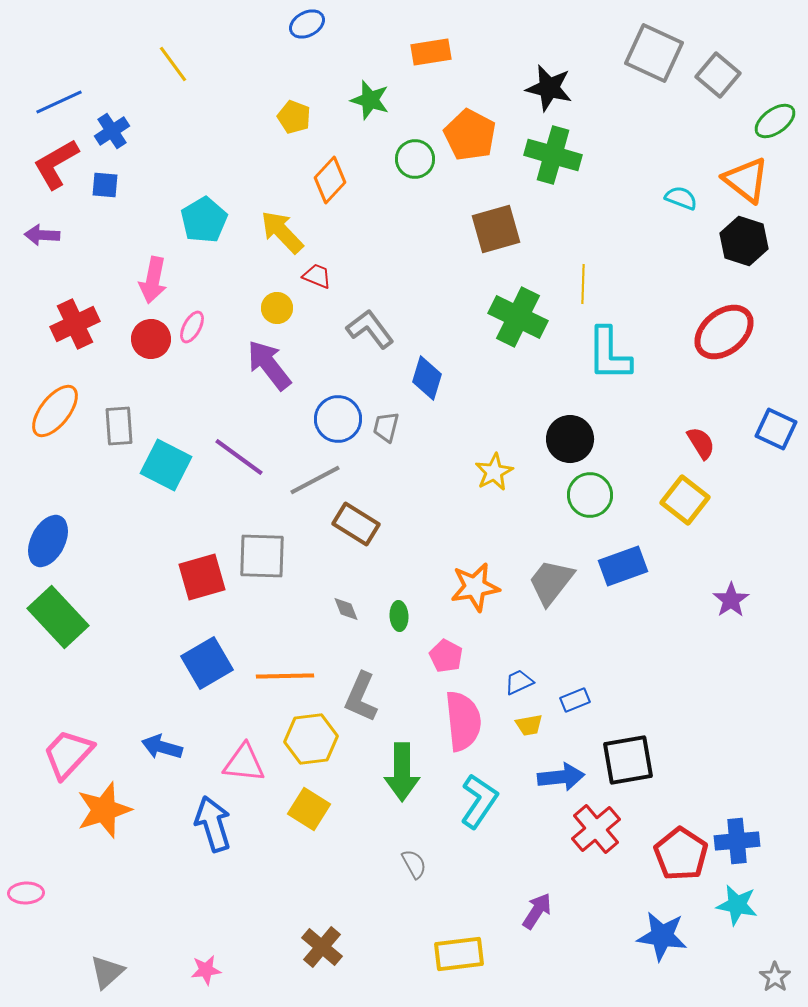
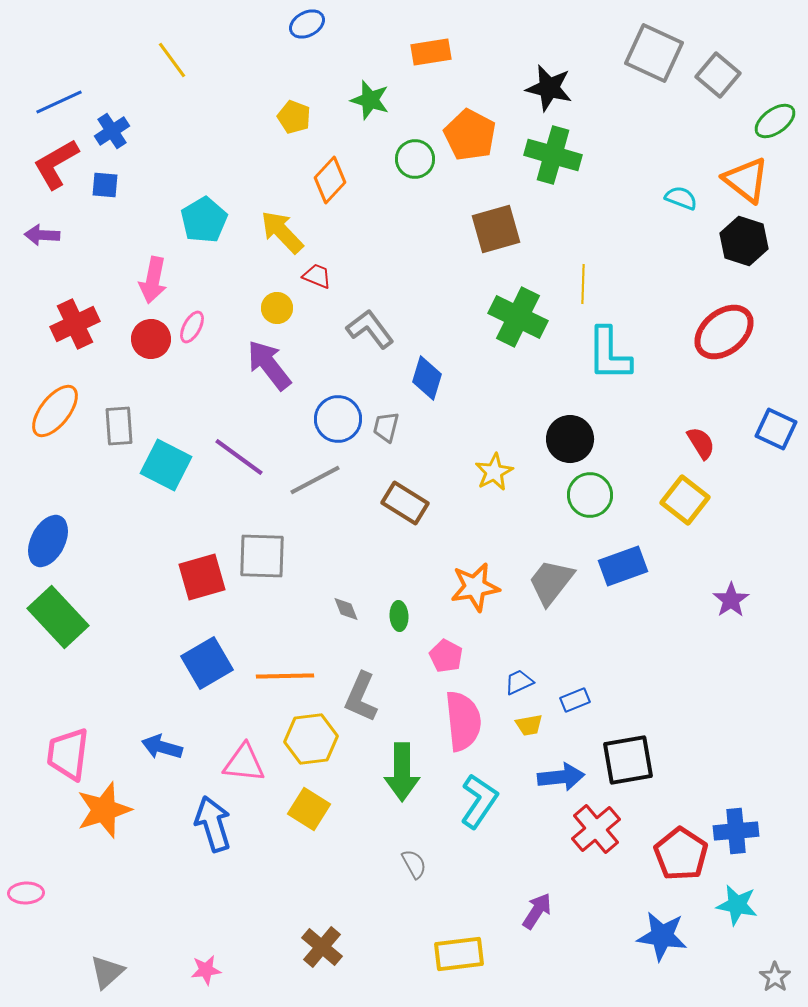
yellow line at (173, 64): moved 1 px left, 4 px up
brown rectangle at (356, 524): moved 49 px right, 21 px up
pink trapezoid at (68, 754): rotated 36 degrees counterclockwise
blue cross at (737, 841): moved 1 px left, 10 px up
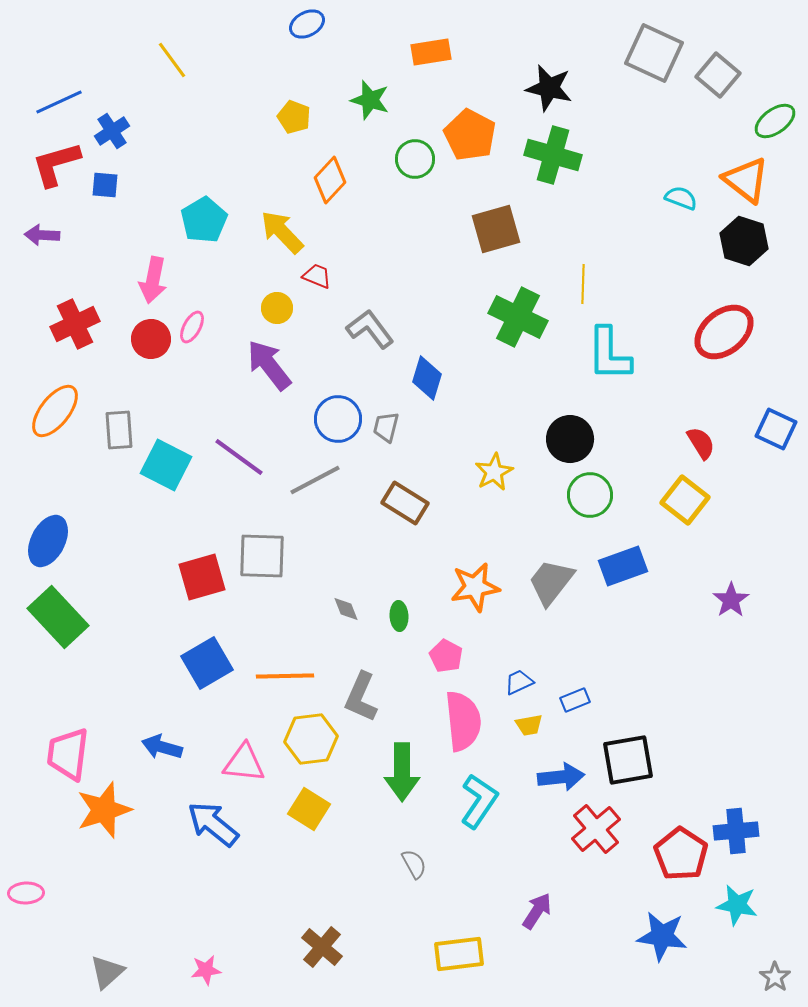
red L-shape at (56, 164): rotated 14 degrees clockwise
gray rectangle at (119, 426): moved 4 px down
blue arrow at (213, 824): rotated 34 degrees counterclockwise
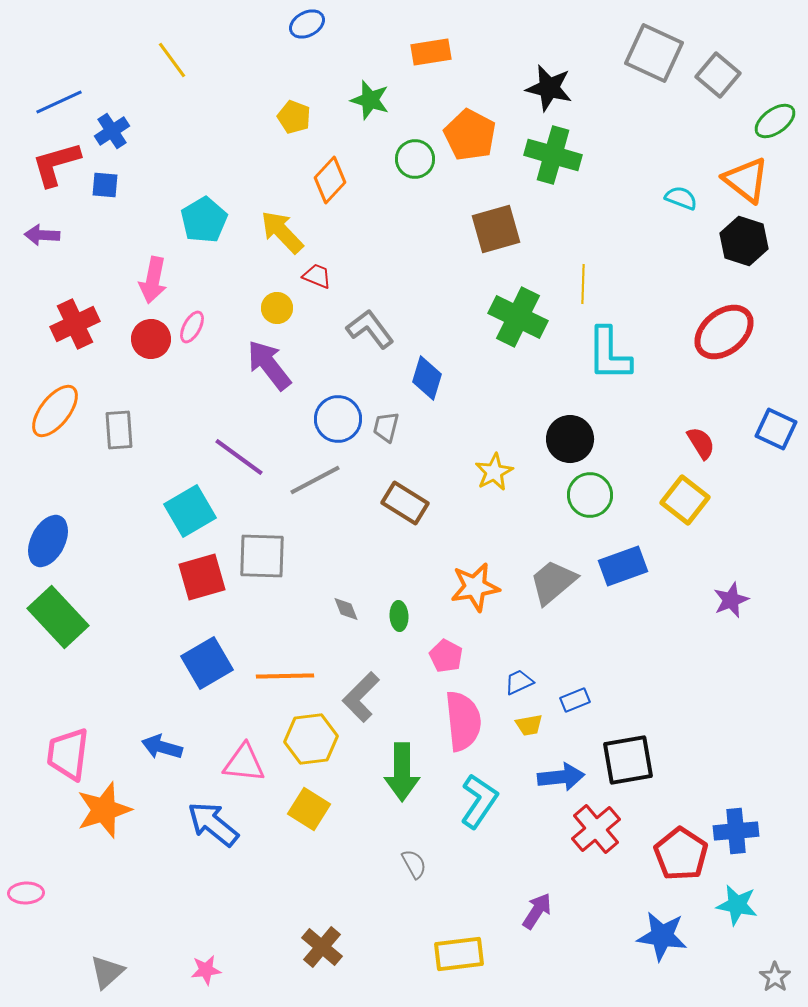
cyan square at (166, 465): moved 24 px right, 46 px down; rotated 33 degrees clockwise
gray trapezoid at (551, 582): moved 2 px right; rotated 12 degrees clockwise
purple star at (731, 600): rotated 12 degrees clockwise
gray L-shape at (361, 697): rotated 21 degrees clockwise
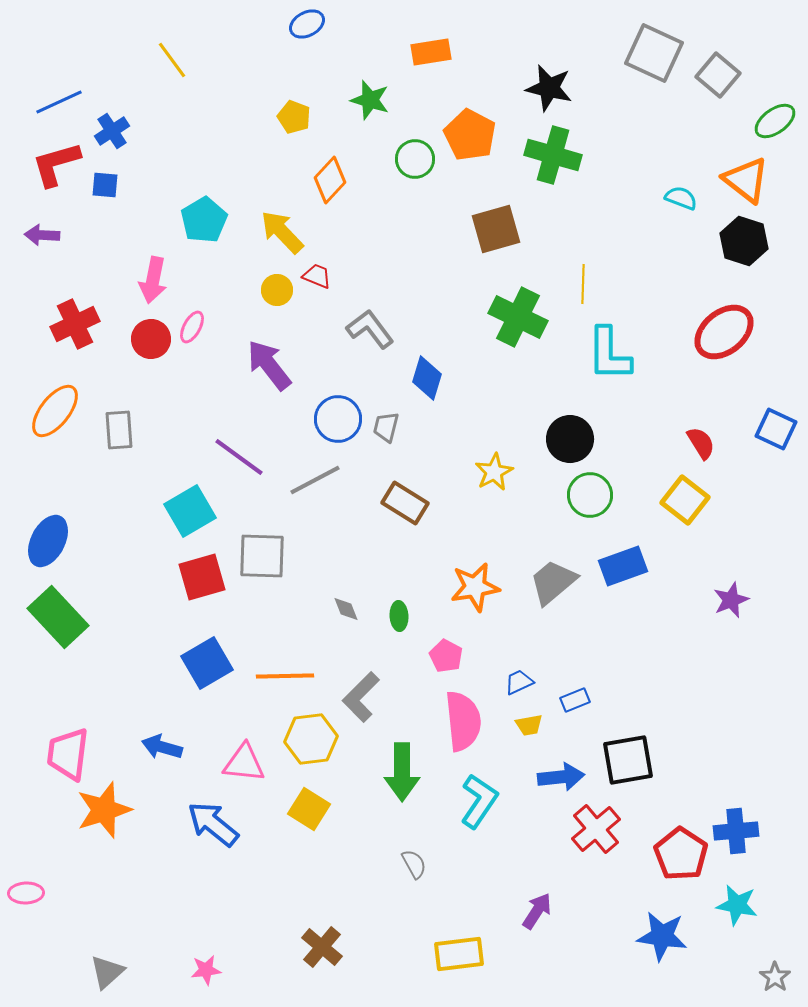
yellow circle at (277, 308): moved 18 px up
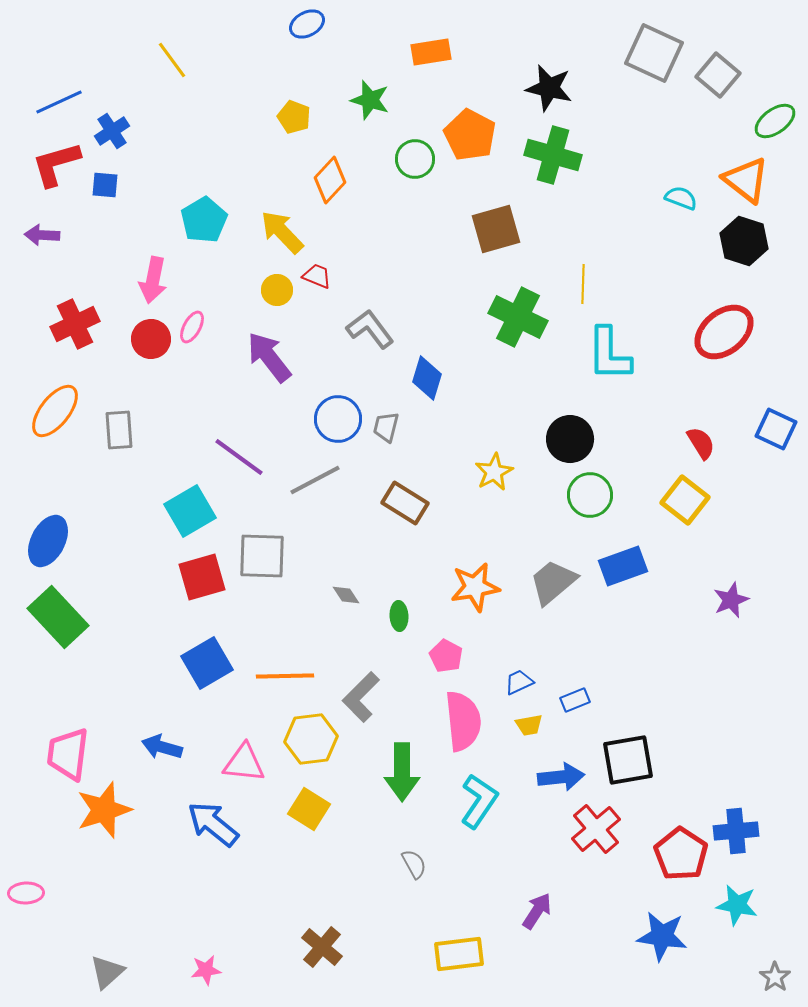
purple arrow at (269, 365): moved 8 px up
gray diamond at (346, 609): moved 14 px up; rotated 12 degrees counterclockwise
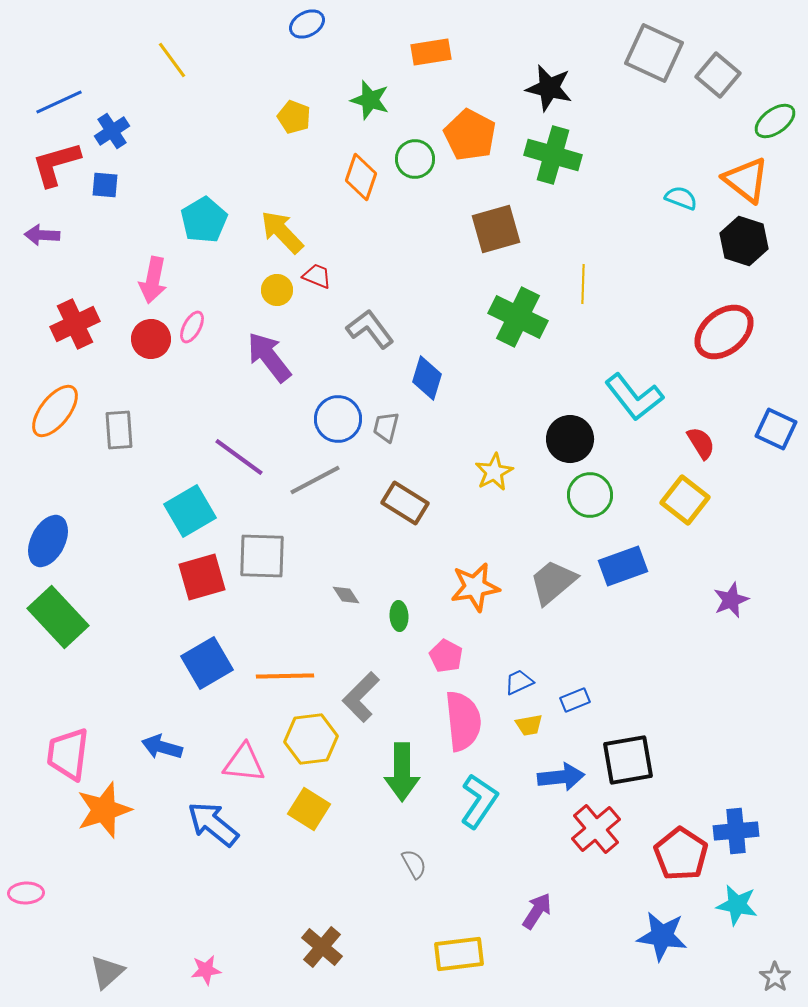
orange diamond at (330, 180): moved 31 px right, 3 px up; rotated 24 degrees counterclockwise
cyan L-shape at (609, 354): moved 25 px right, 43 px down; rotated 38 degrees counterclockwise
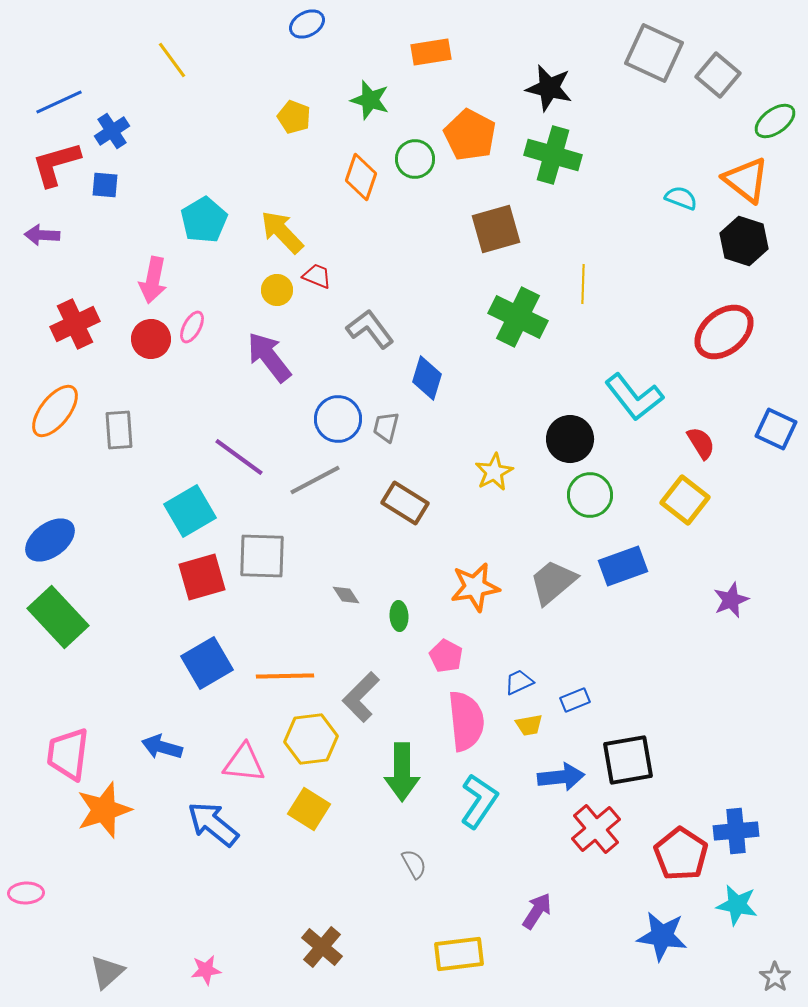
blue ellipse at (48, 541): moved 2 px right, 1 px up; rotated 27 degrees clockwise
pink semicircle at (463, 721): moved 3 px right
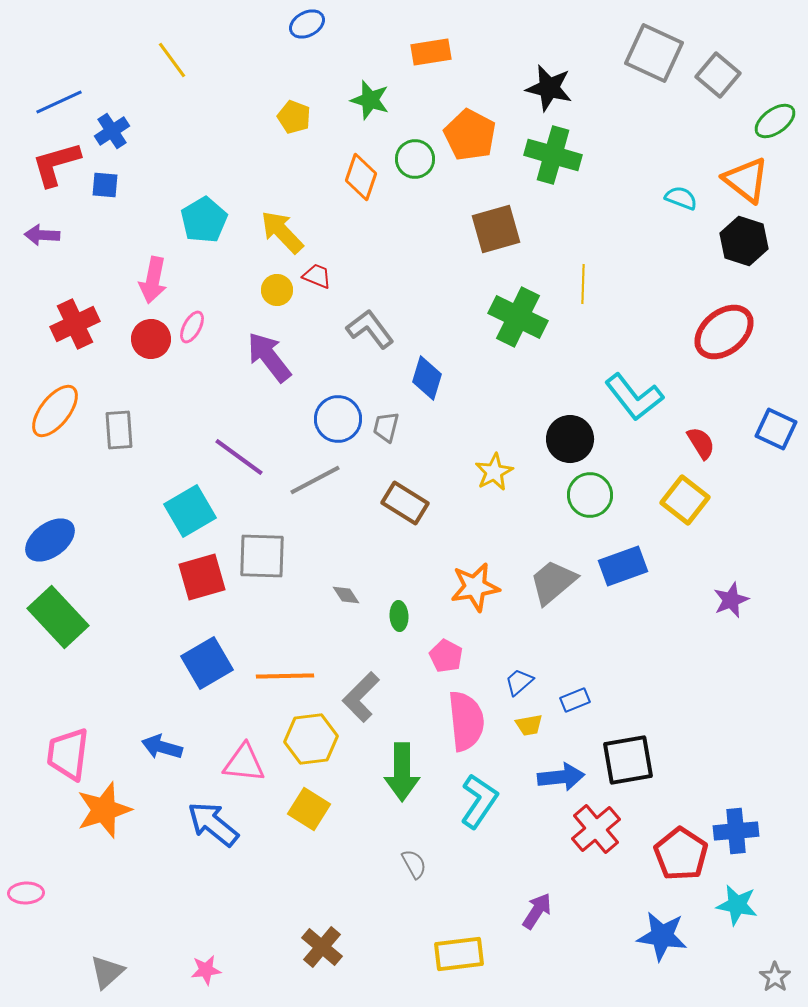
blue trapezoid at (519, 682): rotated 16 degrees counterclockwise
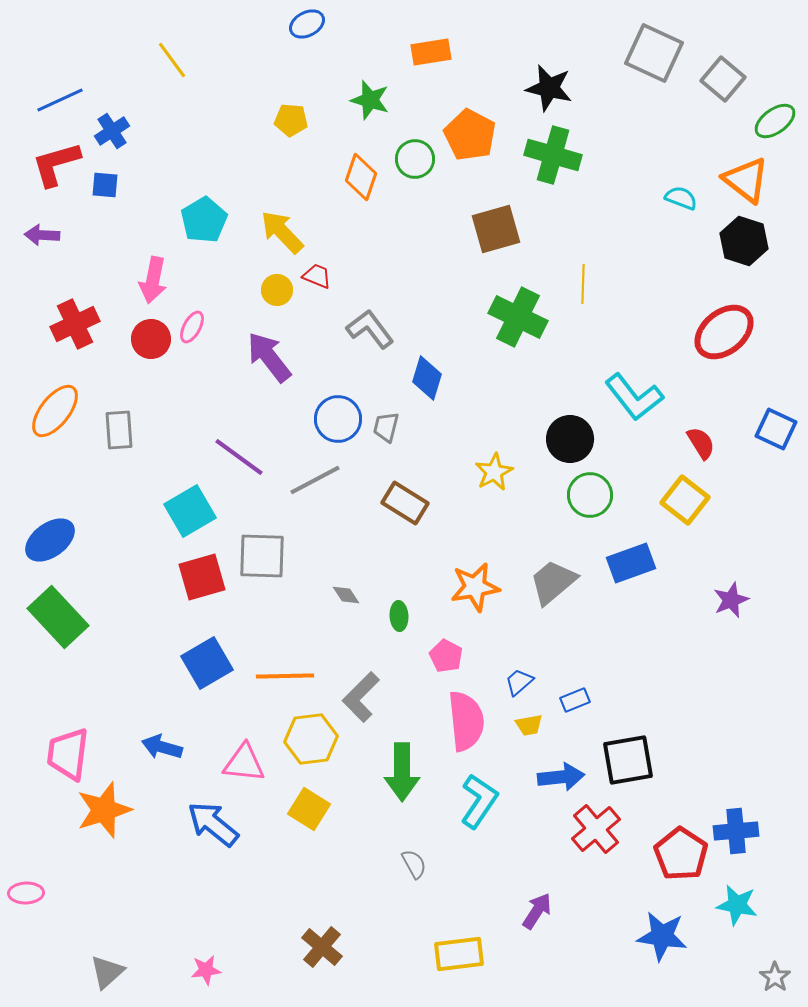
gray square at (718, 75): moved 5 px right, 4 px down
blue line at (59, 102): moved 1 px right, 2 px up
yellow pentagon at (294, 117): moved 3 px left, 3 px down; rotated 16 degrees counterclockwise
blue rectangle at (623, 566): moved 8 px right, 3 px up
